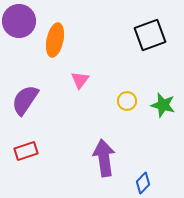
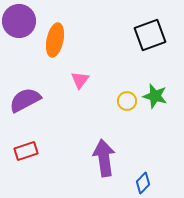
purple semicircle: rotated 28 degrees clockwise
green star: moved 8 px left, 9 px up
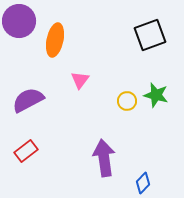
green star: moved 1 px right, 1 px up
purple semicircle: moved 3 px right
red rectangle: rotated 20 degrees counterclockwise
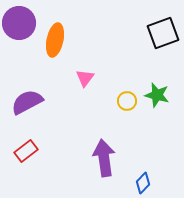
purple circle: moved 2 px down
black square: moved 13 px right, 2 px up
pink triangle: moved 5 px right, 2 px up
green star: moved 1 px right
purple semicircle: moved 1 px left, 2 px down
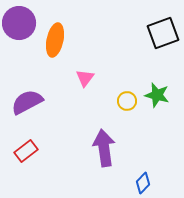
purple arrow: moved 10 px up
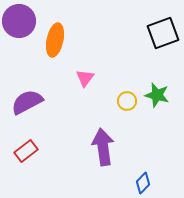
purple circle: moved 2 px up
purple arrow: moved 1 px left, 1 px up
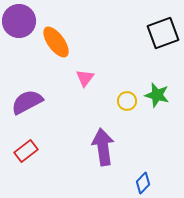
orange ellipse: moved 1 px right, 2 px down; rotated 48 degrees counterclockwise
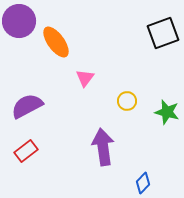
green star: moved 10 px right, 17 px down
purple semicircle: moved 4 px down
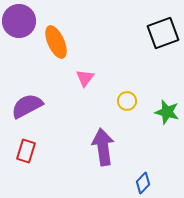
orange ellipse: rotated 12 degrees clockwise
red rectangle: rotated 35 degrees counterclockwise
